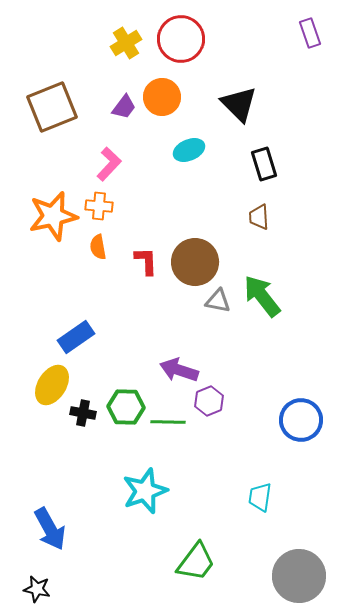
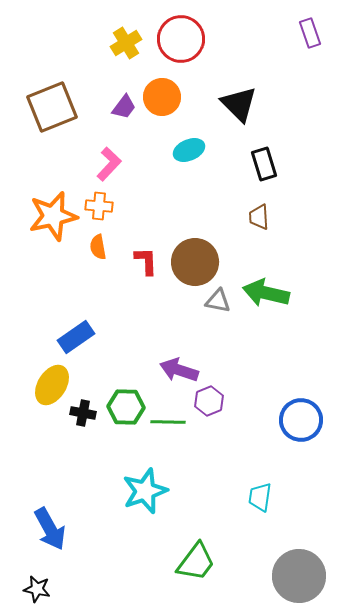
green arrow: moved 4 px right, 3 px up; rotated 39 degrees counterclockwise
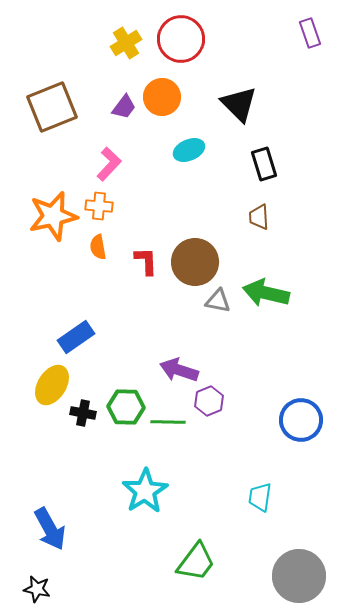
cyan star: rotated 12 degrees counterclockwise
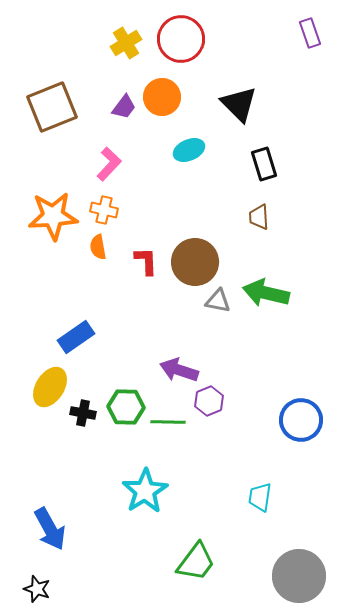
orange cross: moved 5 px right, 4 px down; rotated 8 degrees clockwise
orange star: rotated 9 degrees clockwise
yellow ellipse: moved 2 px left, 2 px down
black star: rotated 8 degrees clockwise
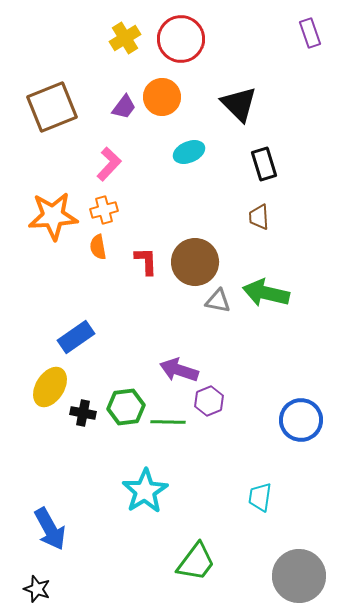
yellow cross: moved 1 px left, 5 px up
cyan ellipse: moved 2 px down
orange cross: rotated 28 degrees counterclockwise
green hexagon: rotated 9 degrees counterclockwise
